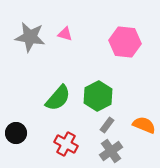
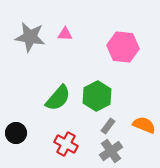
pink triangle: rotated 14 degrees counterclockwise
pink hexagon: moved 2 px left, 5 px down
green hexagon: moved 1 px left
gray rectangle: moved 1 px right, 1 px down
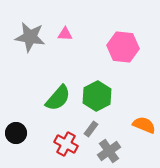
gray rectangle: moved 17 px left, 3 px down
gray cross: moved 2 px left
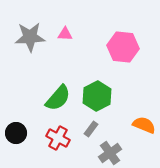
gray star: rotated 12 degrees counterclockwise
red cross: moved 8 px left, 6 px up
gray cross: moved 1 px right, 2 px down
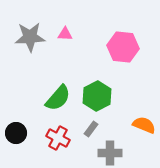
gray cross: rotated 35 degrees clockwise
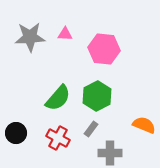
pink hexagon: moved 19 px left, 2 px down
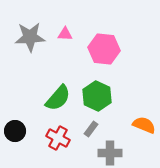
green hexagon: rotated 8 degrees counterclockwise
black circle: moved 1 px left, 2 px up
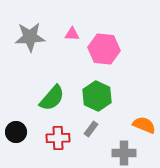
pink triangle: moved 7 px right
green semicircle: moved 6 px left
black circle: moved 1 px right, 1 px down
red cross: rotated 30 degrees counterclockwise
gray cross: moved 14 px right
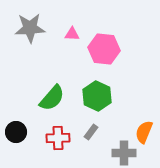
gray star: moved 9 px up
orange semicircle: moved 7 px down; rotated 90 degrees counterclockwise
gray rectangle: moved 3 px down
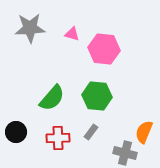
pink triangle: rotated 14 degrees clockwise
green hexagon: rotated 20 degrees counterclockwise
gray cross: moved 1 px right; rotated 15 degrees clockwise
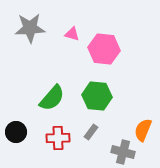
orange semicircle: moved 1 px left, 2 px up
gray cross: moved 2 px left, 1 px up
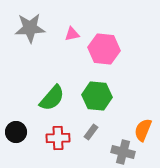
pink triangle: rotated 28 degrees counterclockwise
